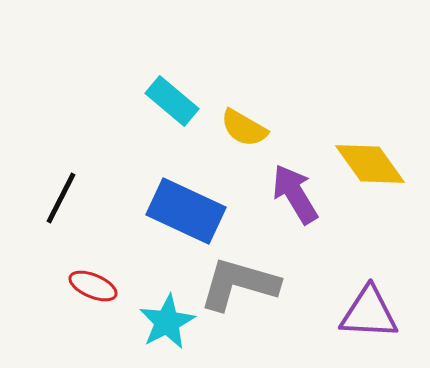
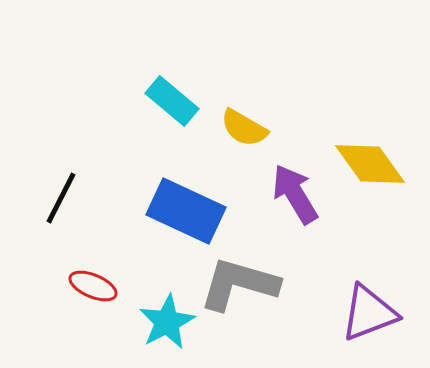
purple triangle: rotated 24 degrees counterclockwise
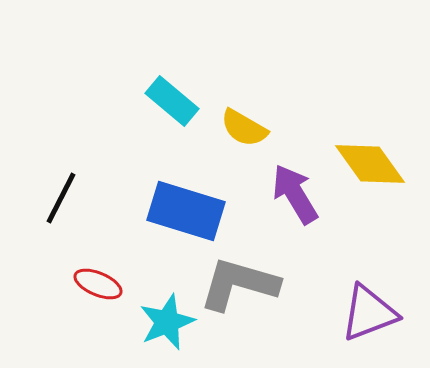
blue rectangle: rotated 8 degrees counterclockwise
red ellipse: moved 5 px right, 2 px up
cyan star: rotated 6 degrees clockwise
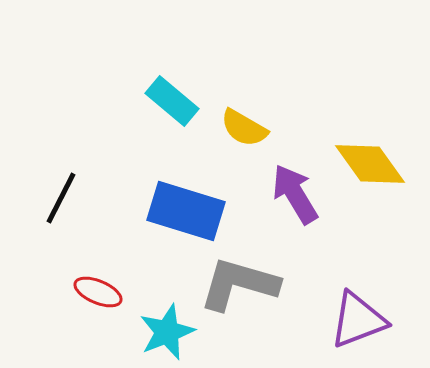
red ellipse: moved 8 px down
purple triangle: moved 11 px left, 7 px down
cyan star: moved 10 px down
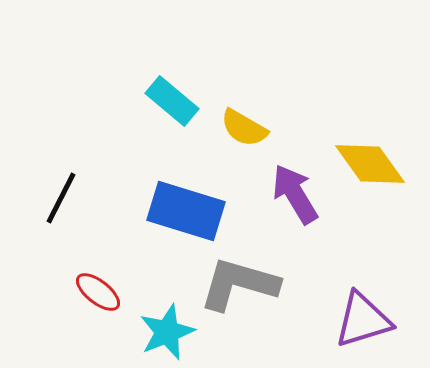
red ellipse: rotated 15 degrees clockwise
purple triangle: moved 5 px right; rotated 4 degrees clockwise
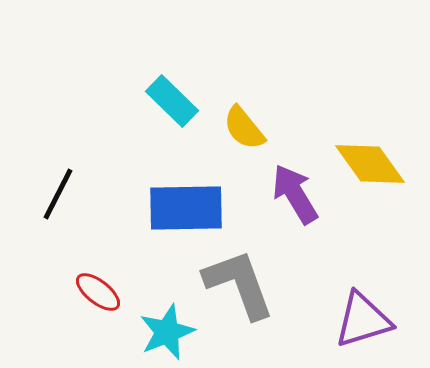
cyan rectangle: rotated 4 degrees clockwise
yellow semicircle: rotated 21 degrees clockwise
black line: moved 3 px left, 4 px up
blue rectangle: moved 3 px up; rotated 18 degrees counterclockwise
gray L-shape: rotated 54 degrees clockwise
